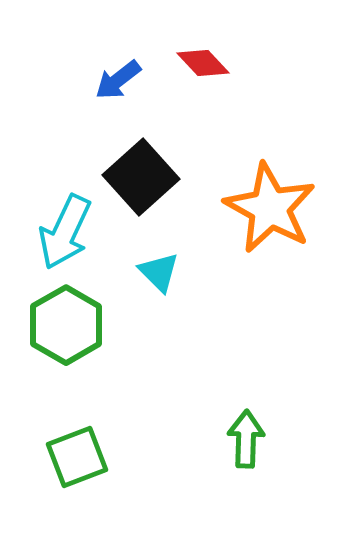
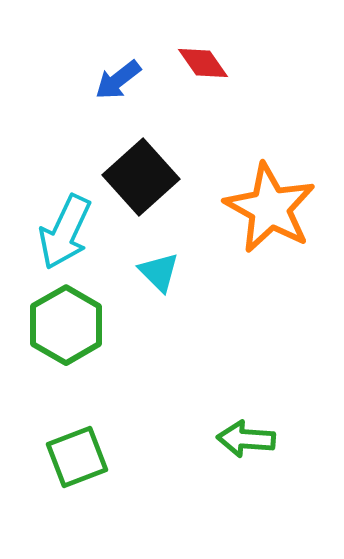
red diamond: rotated 8 degrees clockwise
green arrow: rotated 88 degrees counterclockwise
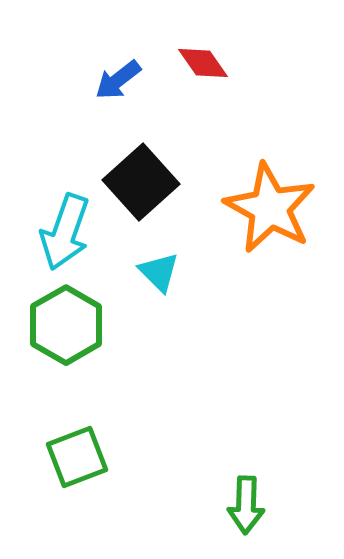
black square: moved 5 px down
cyan arrow: rotated 6 degrees counterclockwise
green arrow: moved 66 px down; rotated 92 degrees counterclockwise
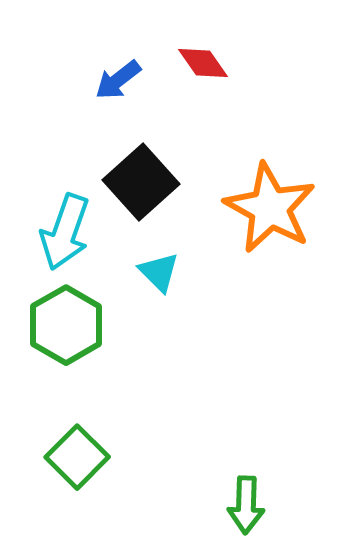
green square: rotated 24 degrees counterclockwise
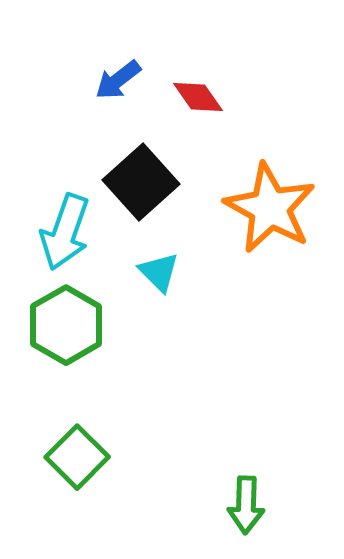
red diamond: moved 5 px left, 34 px down
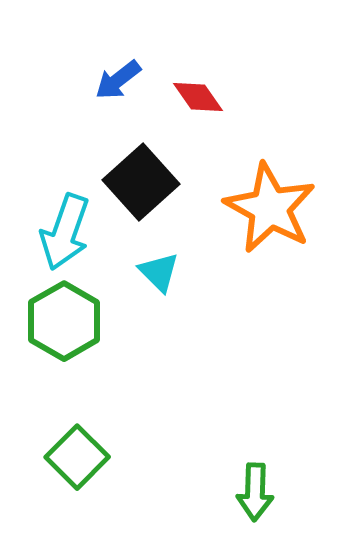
green hexagon: moved 2 px left, 4 px up
green arrow: moved 9 px right, 13 px up
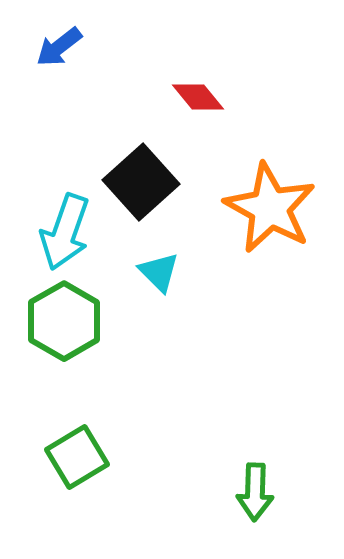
blue arrow: moved 59 px left, 33 px up
red diamond: rotated 4 degrees counterclockwise
green square: rotated 14 degrees clockwise
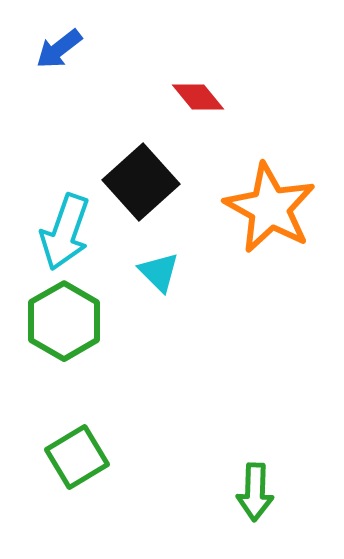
blue arrow: moved 2 px down
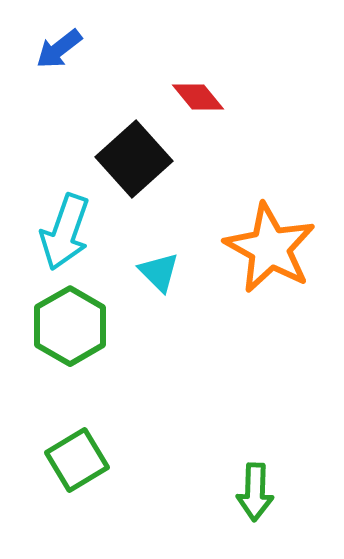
black square: moved 7 px left, 23 px up
orange star: moved 40 px down
green hexagon: moved 6 px right, 5 px down
green square: moved 3 px down
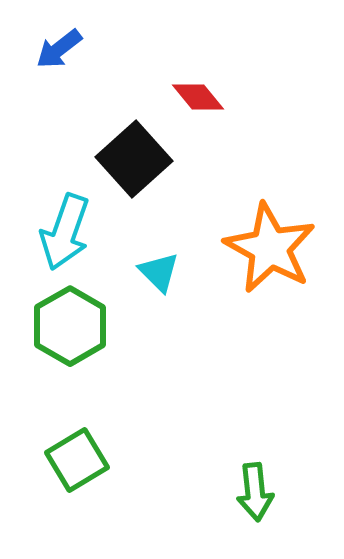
green arrow: rotated 8 degrees counterclockwise
